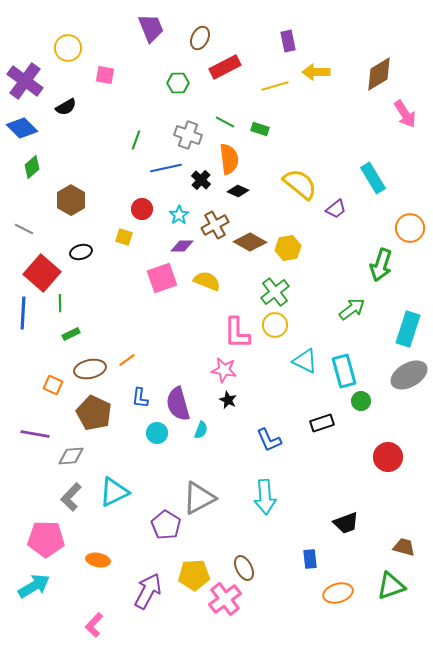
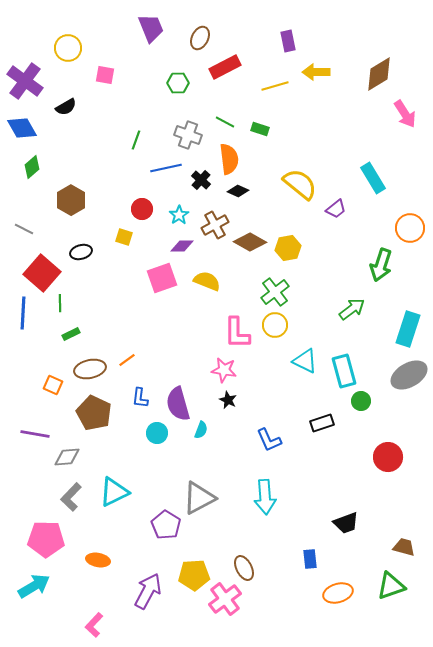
blue diamond at (22, 128): rotated 16 degrees clockwise
gray diamond at (71, 456): moved 4 px left, 1 px down
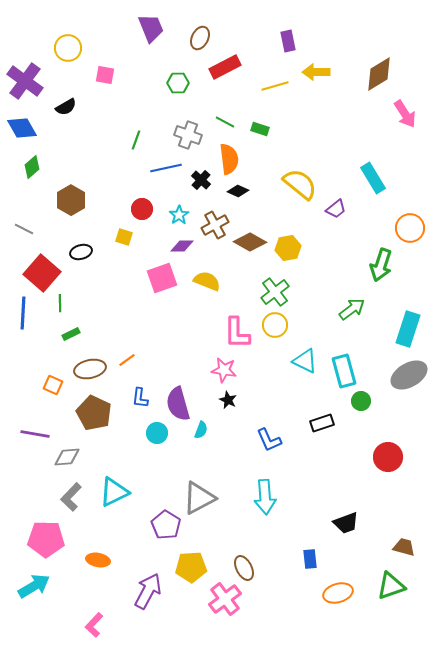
yellow pentagon at (194, 575): moved 3 px left, 8 px up
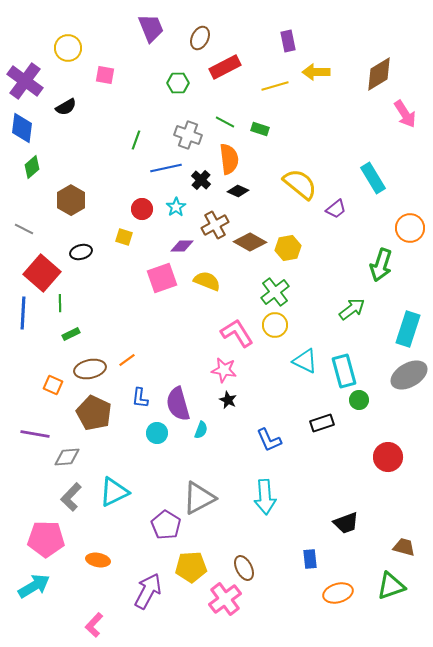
blue diamond at (22, 128): rotated 36 degrees clockwise
cyan star at (179, 215): moved 3 px left, 8 px up
pink L-shape at (237, 333): rotated 148 degrees clockwise
green circle at (361, 401): moved 2 px left, 1 px up
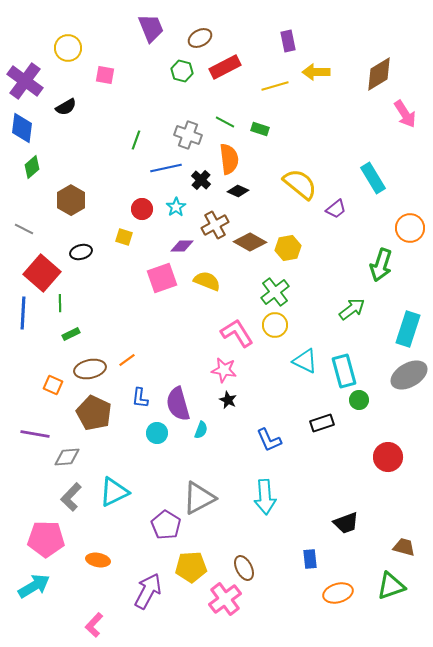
brown ellipse at (200, 38): rotated 35 degrees clockwise
green hexagon at (178, 83): moved 4 px right, 12 px up; rotated 15 degrees clockwise
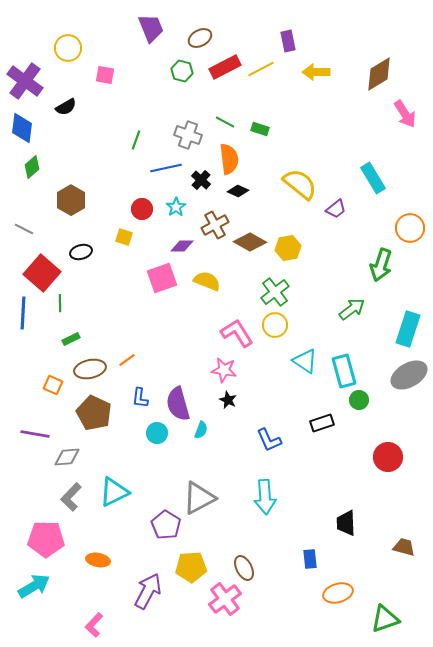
yellow line at (275, 86): moved 14 px left, 17 px up; rotated 12 degrees counterclockwise
green rectangle at (71, 334): moved 5 px down
cyan triangle at (305, 361): rotated 8 degrees clockwise
black trapezoid at (346, 523): rotated 108 degrees clockwise
green triangle at (391, 586): moved 6 px left, 33 px down
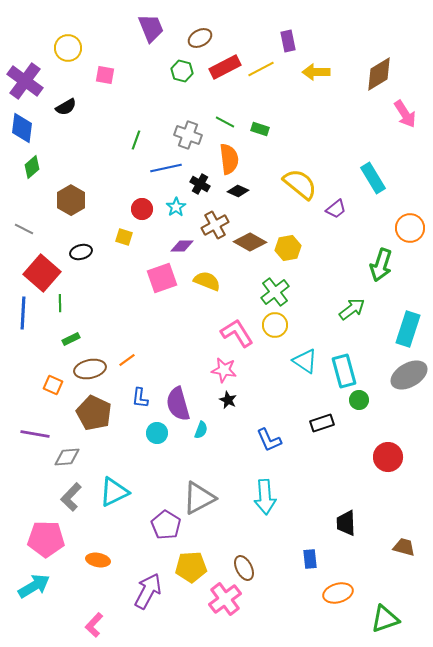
black cross at (201, 180): moved 1 px left, 4 px down; rotated 12 degrees counterclockwise
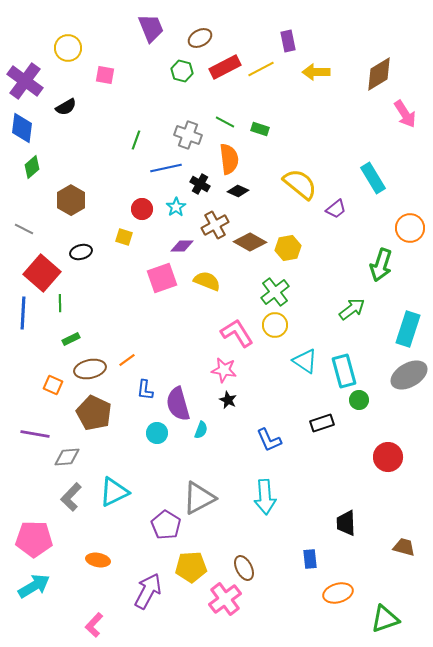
blue L-shape at (140, 398): moved 5 px right, 8 px up
pink pentagon at (46, 539): moved 12 px left
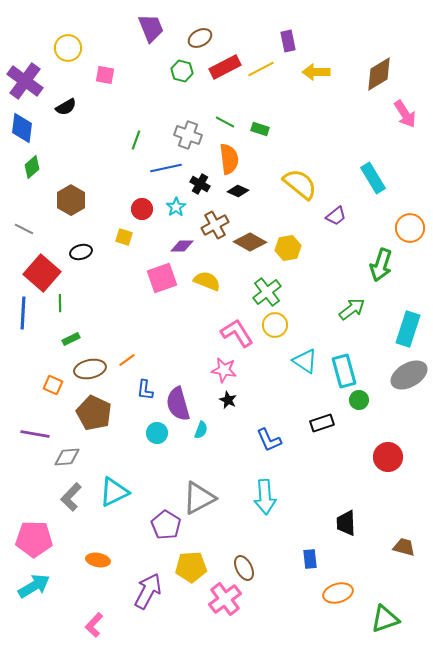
purple trapezoid at (336, 209): moved 7 px down
green cross at (275, 292): moved 8 px left
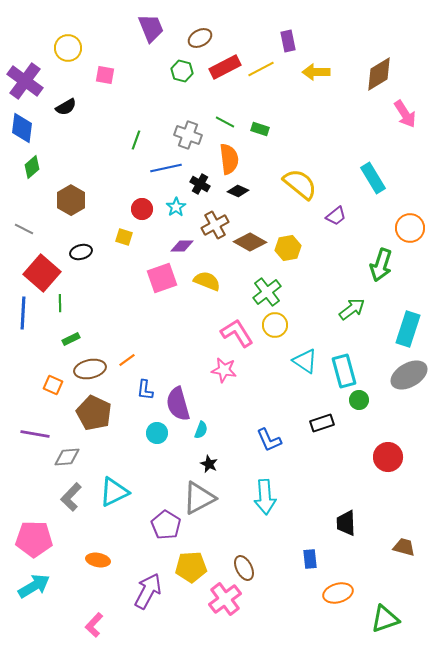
black star at (228, 400): moved 19 px left, 64 px down
